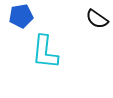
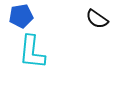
cyan L-shape: moved 13 px left
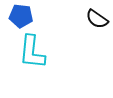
blue pentagon: rotated 15 degrees clockwise
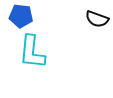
black semicircle: rotated 15 degrees counterclockwise
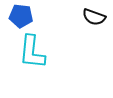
black semicircle: moved 3 px left, 2 px up
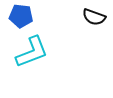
cyan L-shape: rotated 117 degrees counterclockwise
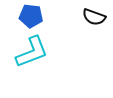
blue pentagon: moved 10 px right
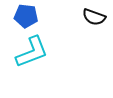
blue pentagon: moved 5 px left
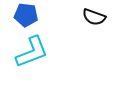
blue pentagon: moved 1 px up
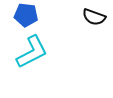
cyan L-shape: rotated 6 degrees counterclockwise
